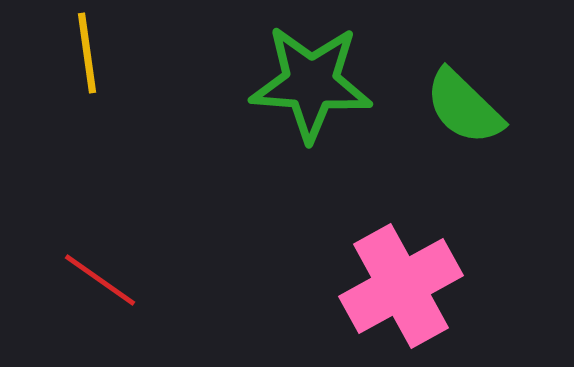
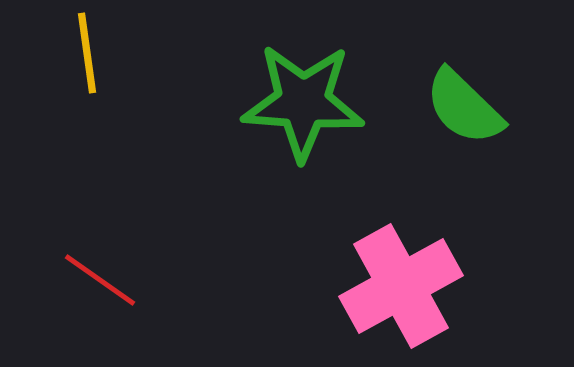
green star: moved 8 px left, 19 px down
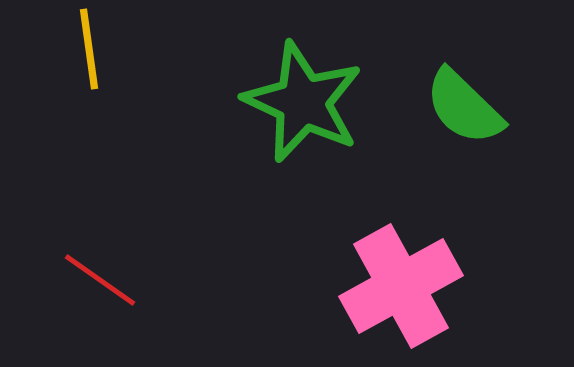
yellow line: moved 2 px right, 4 px up
green star: rotated 21 degrees clockwise
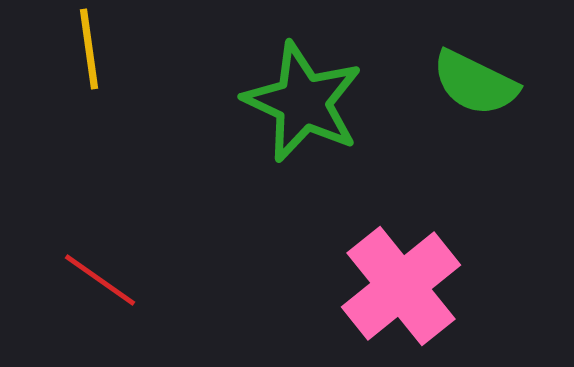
green semicircle: moved 11 px right, 24 px up; rotated 18 degrees counterclockwise
pink cross: rotated 10 degrees counterclockwise
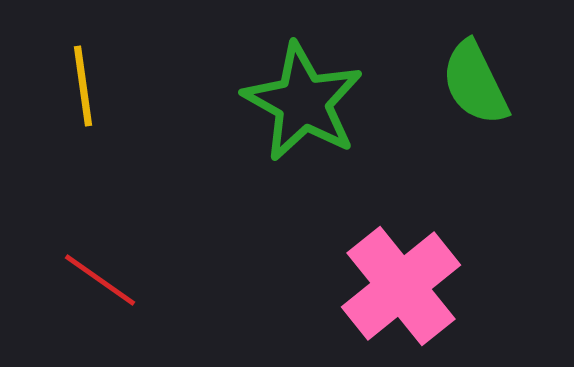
yellow line: moved 6 px left, 37 px down
green semicircle: rotated 38 degrees clockwise
green star: rotated 4 degrees clockwise
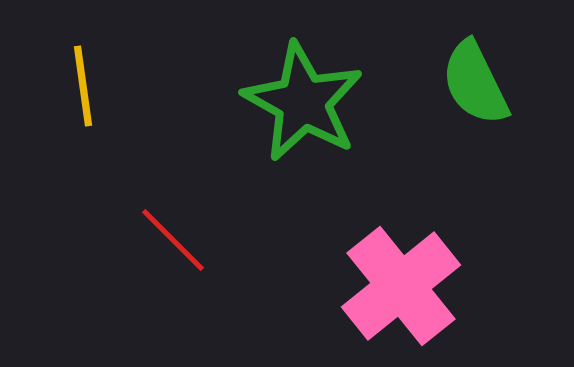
red line: moved 73 px right, 40 px up; rotated 10 degrees clockwise
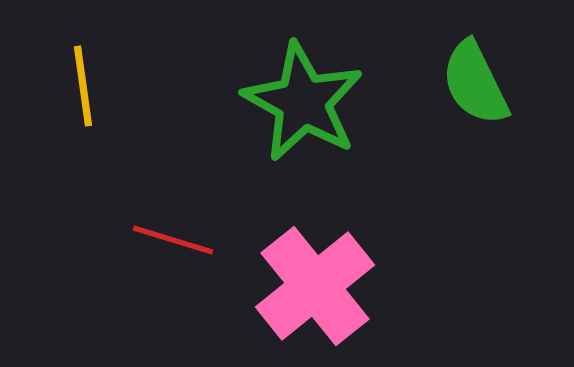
red line: rotated 28 degrees counterclockwise
pink cross: moved 86 px left
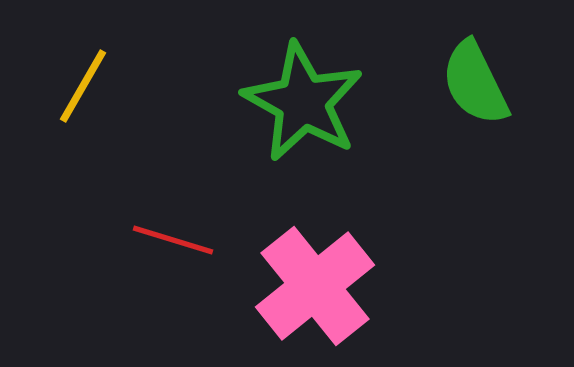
yellow line: rotated 38 degrees clockwise
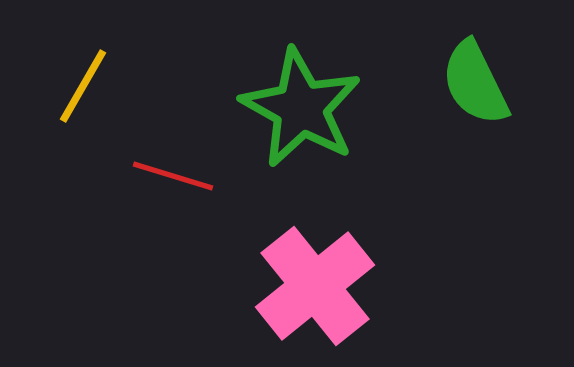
green star: moved 2 px left, 6 px down
red line: moved 64 px up
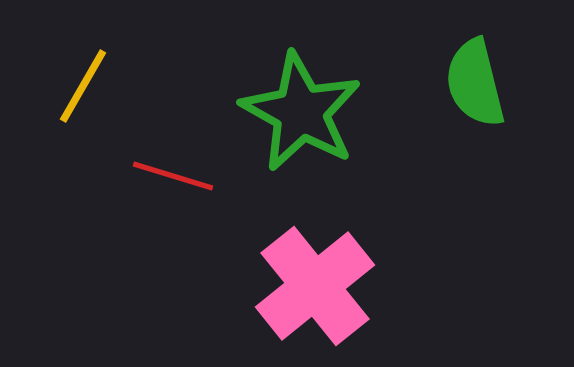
green semicircle: rotated 12 degrees clockwise
green star: moved 4 px down
